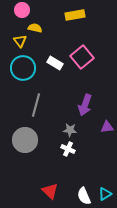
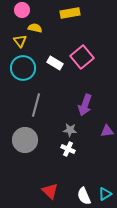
yellow rectangle: moved 5 px left, 2 px up
purple triangle: moved 4 px down
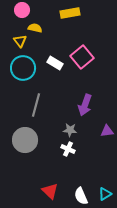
white semicircle: moved 3 px left
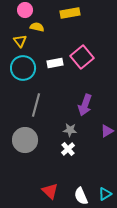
pink circle: moved 3 px right
yellow semicircle: moved 2 px right, 1 px up
white rectangle: rotated 42 degrees counterclockwise
purple triangle: rotated 24 degrees counterclockwise
white cross: rotated 24 degrees clockwise
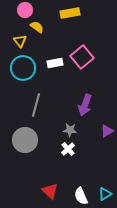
yellow semicircle: rotated 24 degrees clockwise
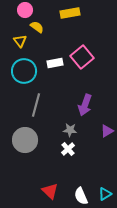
cyan circle: moved 1 px right, 3 px down
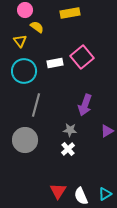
red triangle: moved 8 px right; rotated 18 degrees clockwise
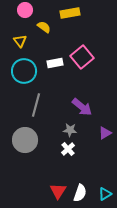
yellow semicircle: moved 7 px right
purple arrow: moved 3 px left, 2 px down; rotated 70 degrees counterclockwise
purple triangle: moved 2 px left, 2 px down
white semicircle: moved 1 px left, 3 px up; rotated 138 degrees counterclockwise
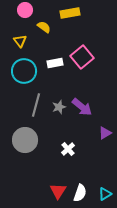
gray star: moved 11 px left, 23 px up; rotated 24 degrees counterclockwise
